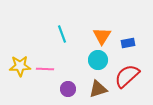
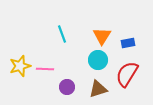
yellow star: rotated 15 degrees counterclockwise
red semicircle: moved 2 px up; rotated 16 degrees counterclockwise
purple circle: moved 1 px left, 2 px up
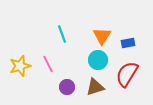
pink line: moved 3 px right, 5 px up; rotated 60 degrees clockwise
brown triangle: moved 3 px left, 2 px up
